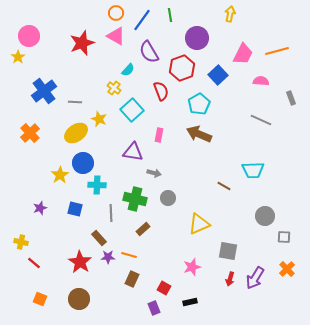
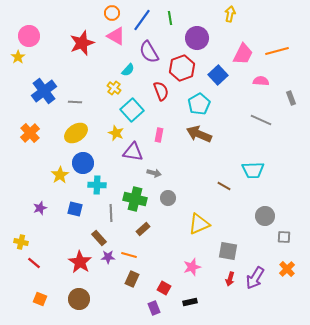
orange circle at (116, 13): moved 4 px left
green line at (170, 15): moved 3 px down
yellow star at (99, 119): moved 17 px right, 14 px down
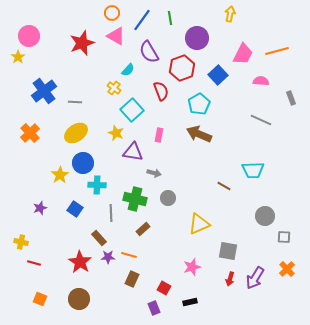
blue square at (75, 209): rotated 21 degrees clockwise
red line at (34, 263): rotated 24 degrees counterclockwise
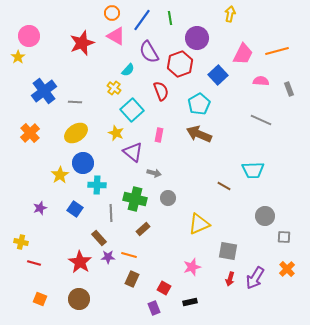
red hexagon at (182, 68): moved 2 px left, 4 px up
gray rectangle at (291, 98): moved 2 px left, 9 px up
purple triangle at (133, 152): rotated 30 degrees clockwise
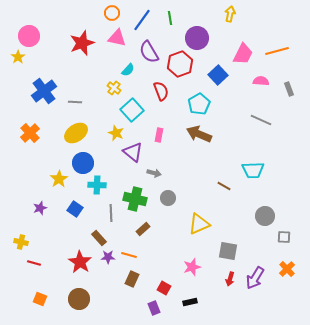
pink triangle at (116, 36): moved 1 px right, 2 px down; rotated 18 degrees counterclockwise
yellow star at (60, 175): moved 1 px left, 4 px down
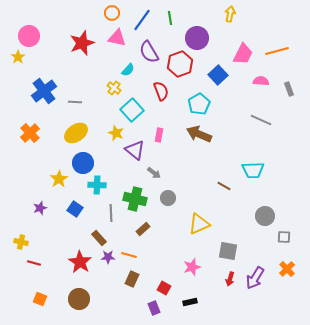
purple triangle at (133, 152): moved 2 px right, 2 px up
gray arrow at (154, 173): rotated 24 degrees clockwise
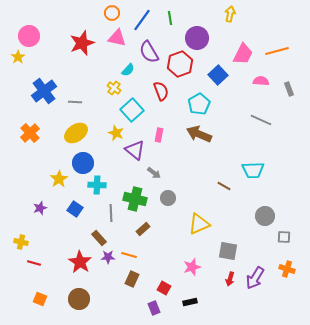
orange cross at (287, 269): rotated 28 degrees counterclockwise
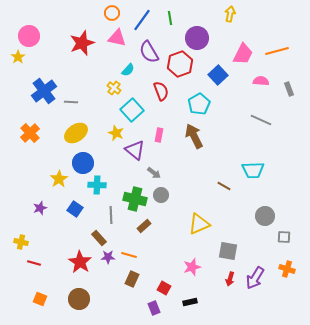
gray line at (75, 102): moved 4 px left
brown arrow at (199, 134): moved 5 px left, 2 px down; rotated 40 degrees clockwise
gray circle at (168, 198): moved 7 px left, 3 px up
gray line at (111, 213): moved 2 px down
brown rectangle at (143, 229): moved 1 px right, 3 px up
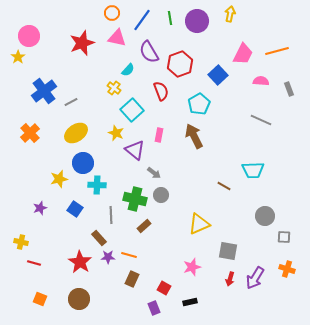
purple circle at (197, 38): moved 17 px up
gray line at (71, 102): rotated 32 degrees counterclockwise
yellow star at (59, 179): rotated 18 degrees clockwise
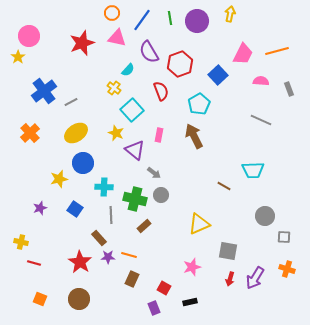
cyan cross at (97, 185): moved 7 px right, 2 px down
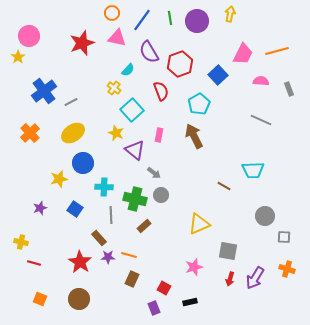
yellow ellipse at (76, 133): moved 3 px left
pink star at (192, 267): moved 2 px right
